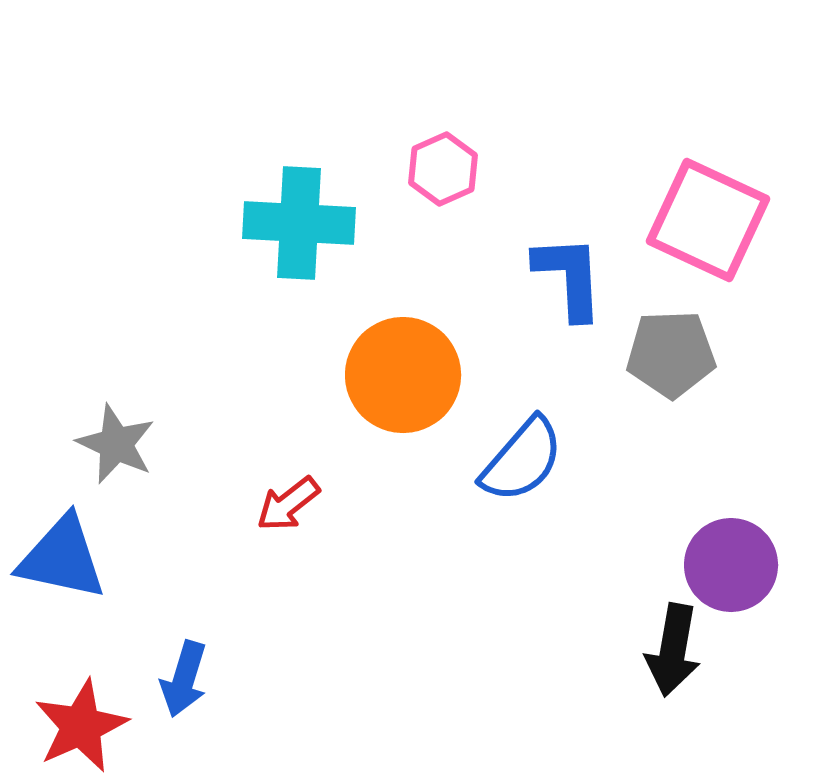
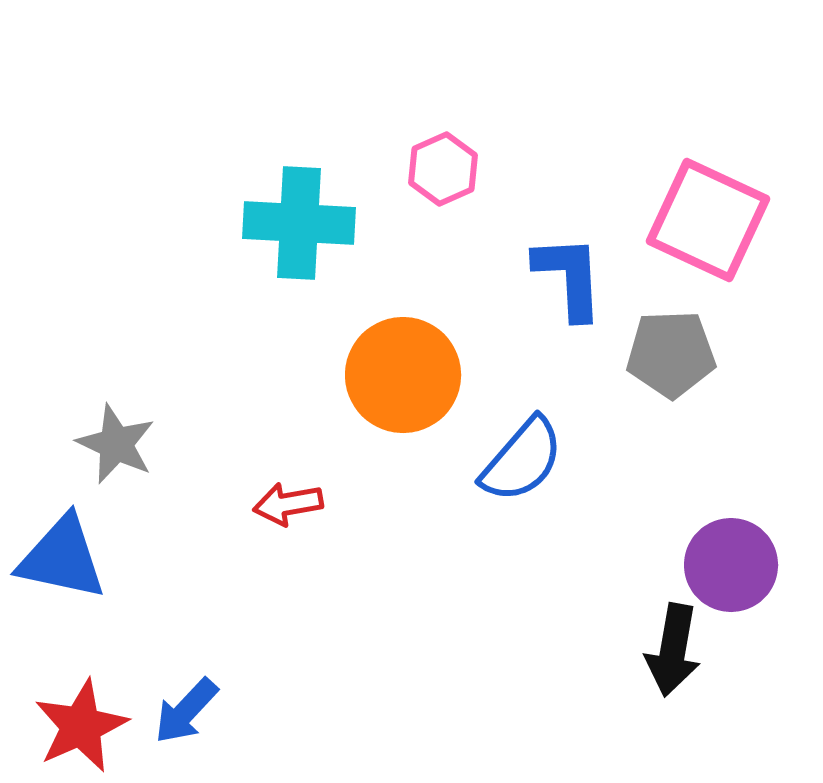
red arrow: rotated 28 degrees clockwise
blue arrow: moved 2 px right, 32 px down; rotated 26 degrees clockwise
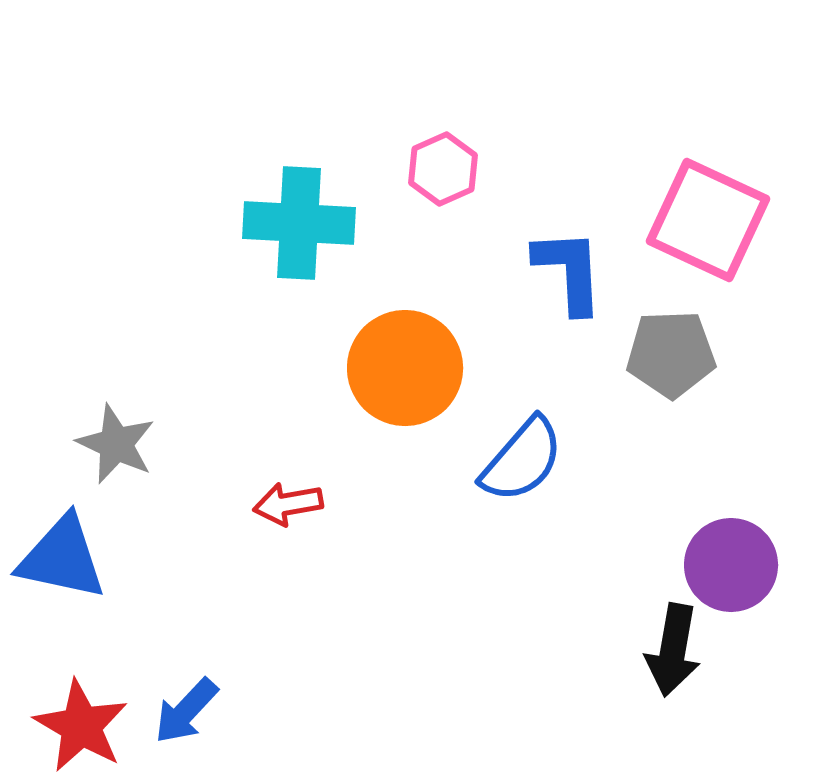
blue L-shape: moved 6 px up
orange circle: moved 2 px right, 7 px up
red star: rotated 18 degrees counterclockwise
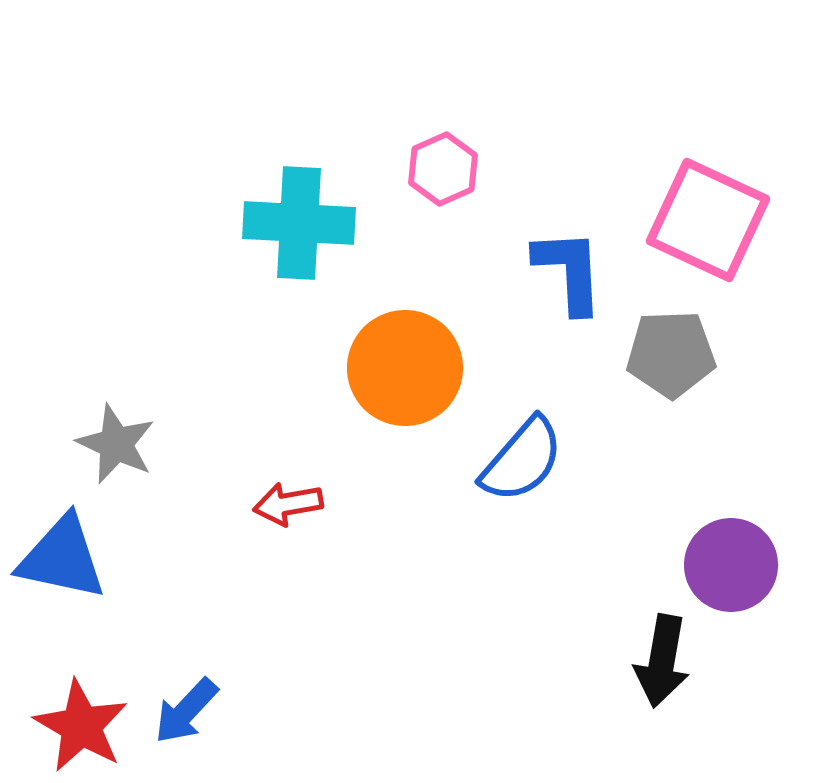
black arrow: moved 11 px left, 11 px down
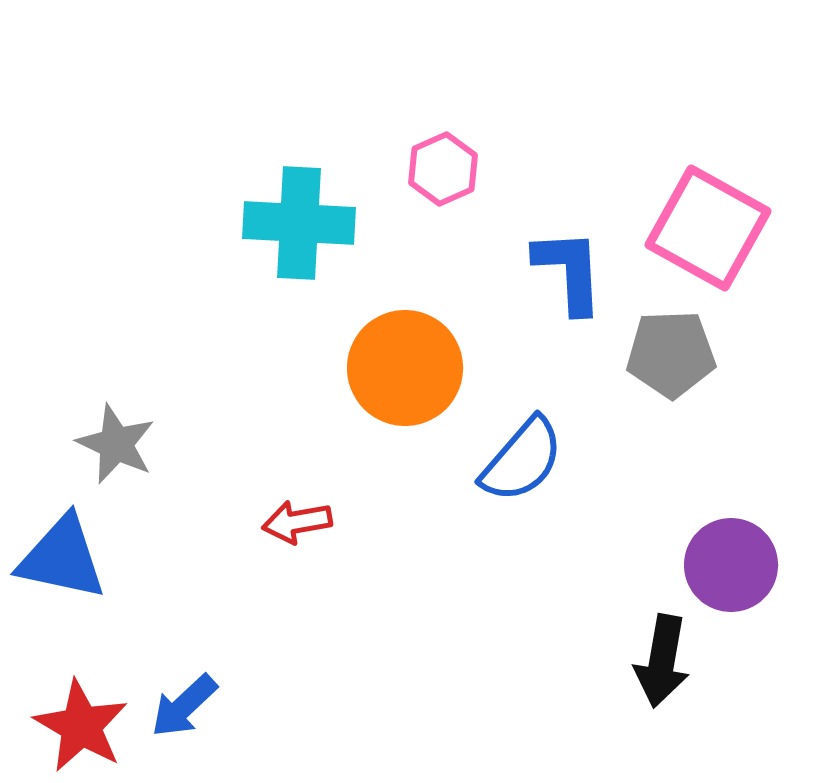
pink square: moved 8 px down; rotated 4 degrees clockwise
red arrow: moved 9 px right, 18 px down
blue arrow: moved 2 px left, 5 px up; rotated 4 degrees clockwise
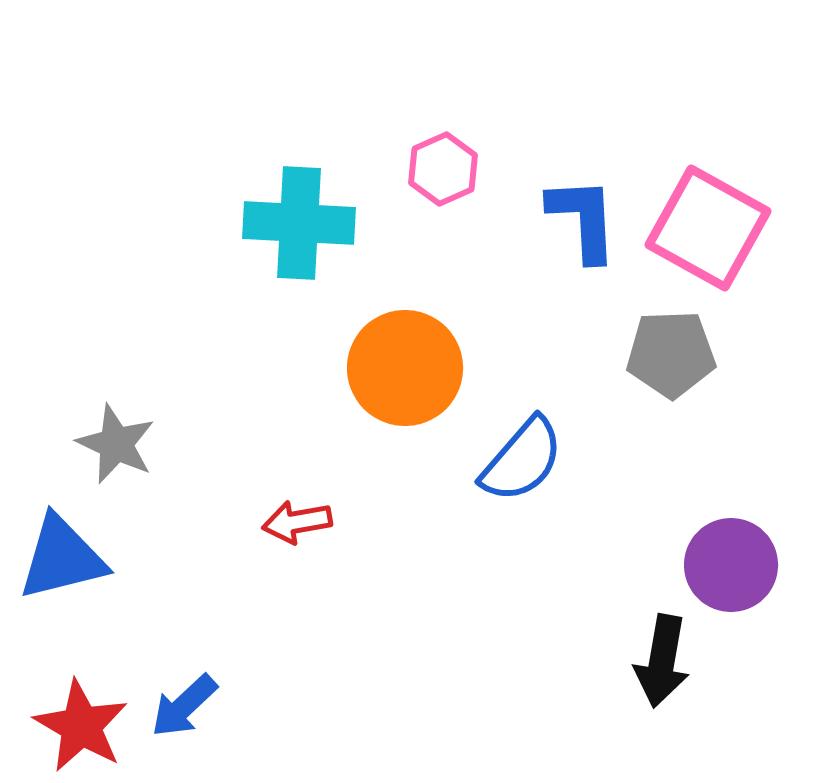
blue L-shape: moved 14 px right, 52 px up
blue triangle: rotated 26 degrees counterclockwise
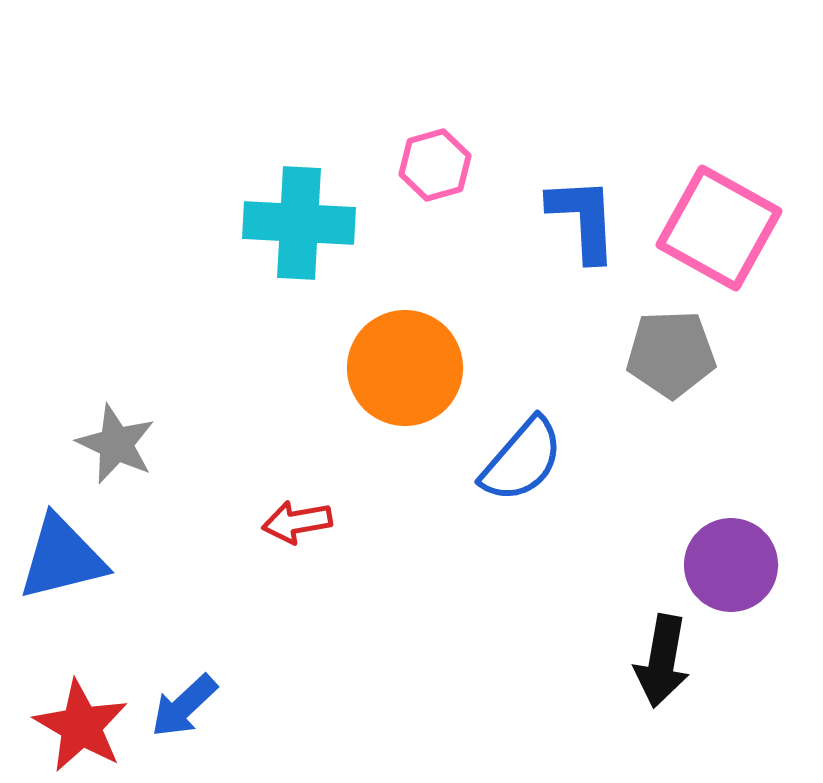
pink hexagon: moved 8 px left, 4 px up; rotated 8 degrees clockwise
pink square: moved 11 px right
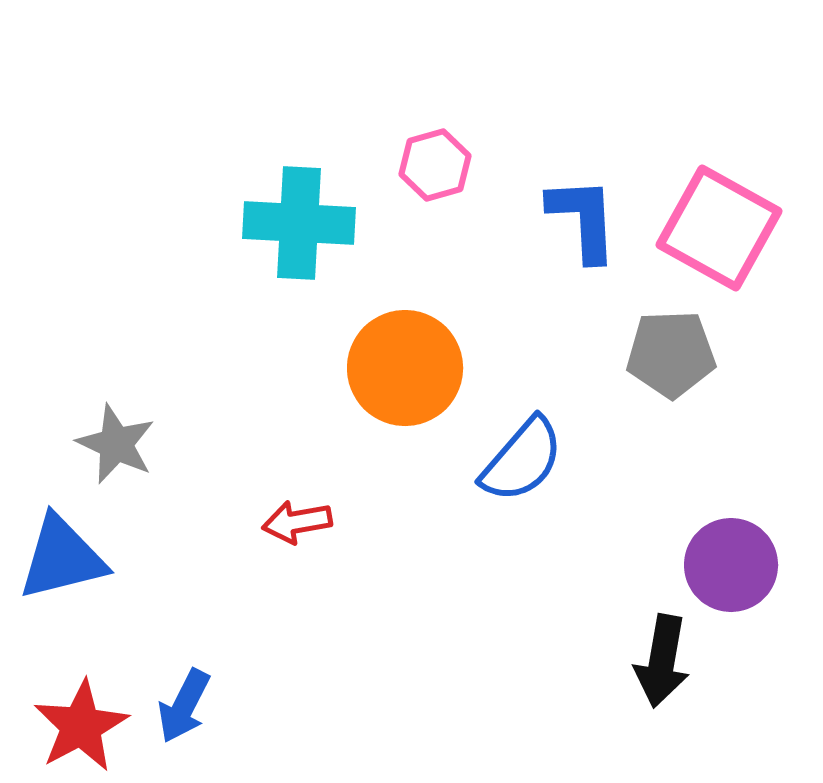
blue arrow: rotated 20 degrees counterclockwise
red star: rotated 14 degrees clockwise
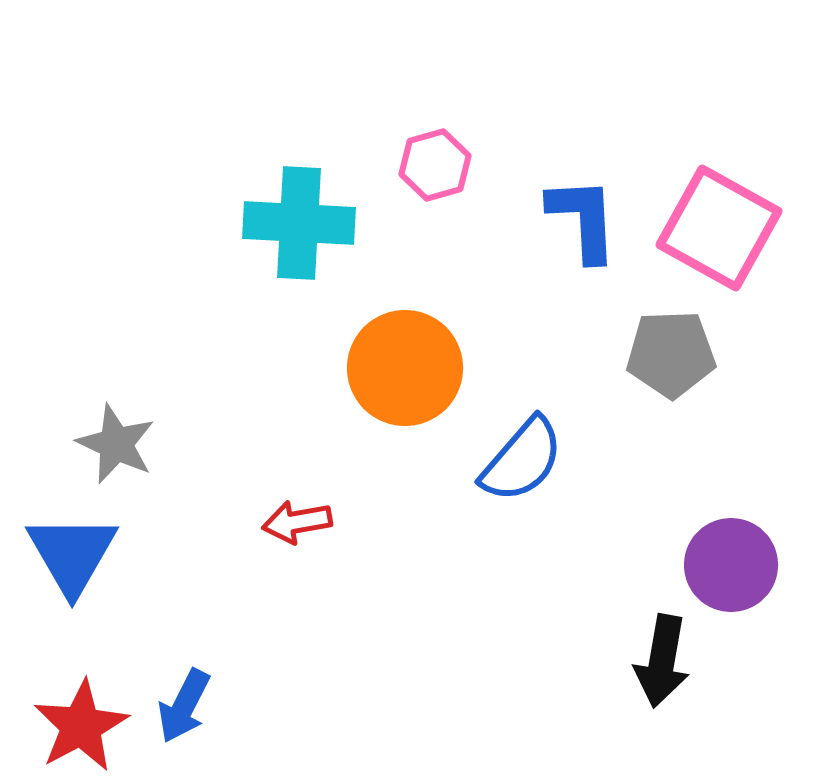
blue triangle: moved 10 px right, 4 px up; rotated 46 degrees counterclockwise
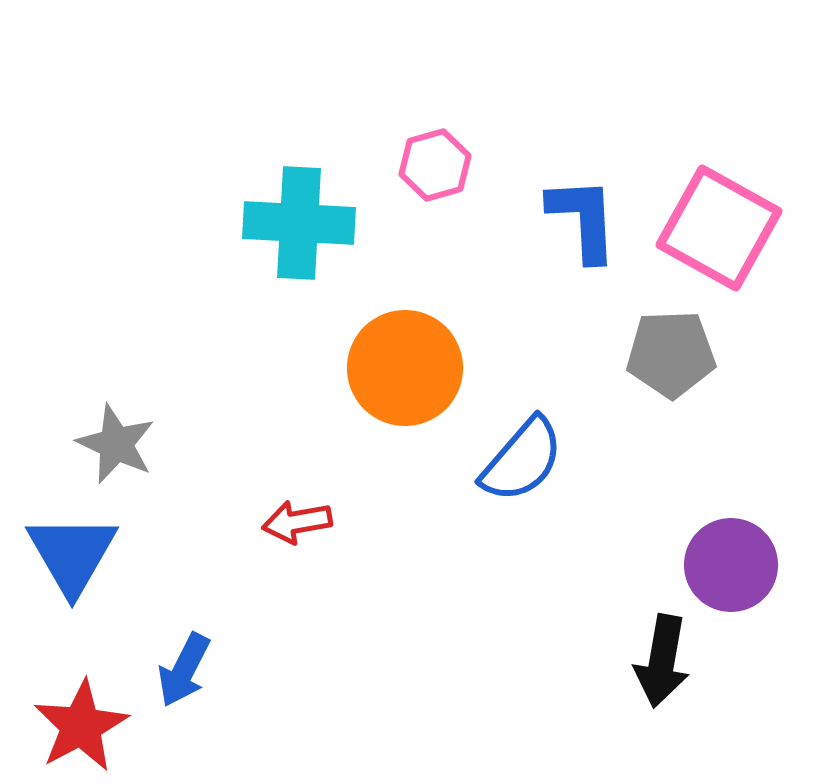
blue arrow: moved 36 px up
